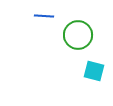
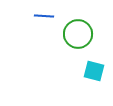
green circle: moved 1 px up
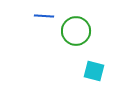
green circle: moved 2 px left, 3 px up
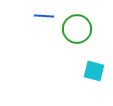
green circle: moved 1 px right, 2 px up
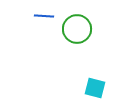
cyan square: moved 1 px right, 17 px down
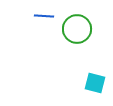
cyan square: moved 5 px up
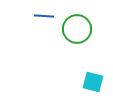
cyan square: moved 2 px left, 1 px up
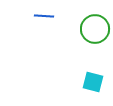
green circle: moved 18 px right
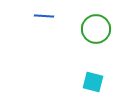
green circle: moved 1 px right
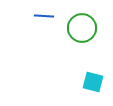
green circle: moved 14 px left, 1 px up
